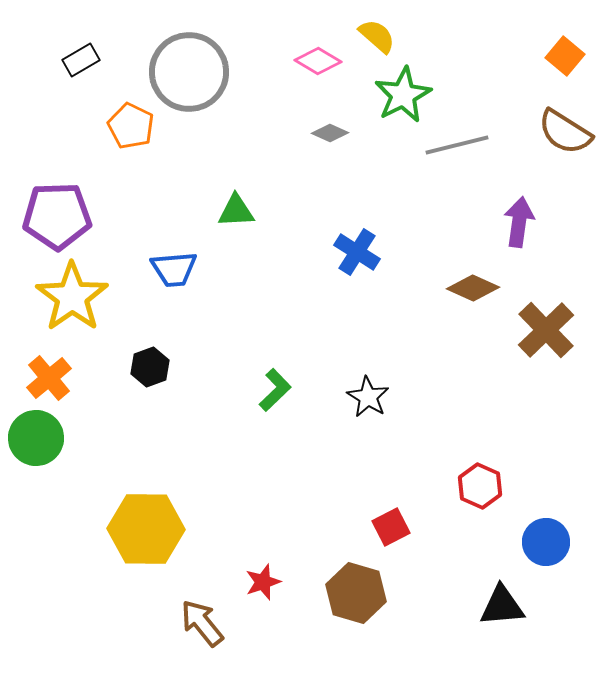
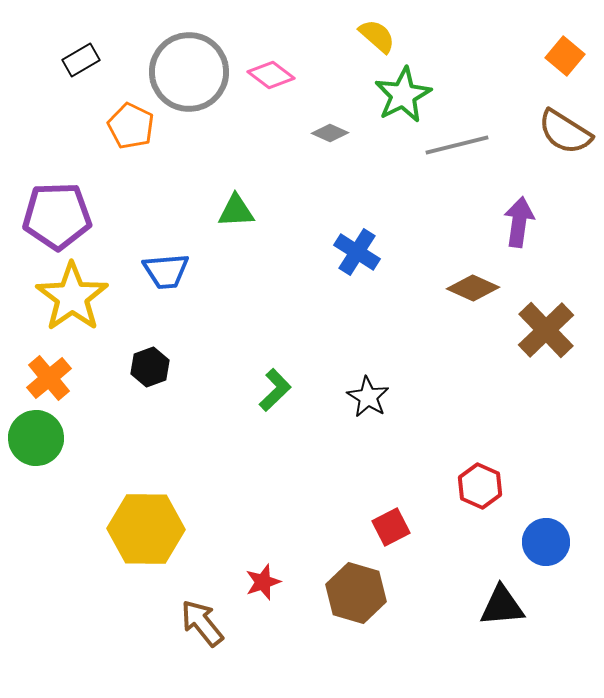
pink diamond: moved 47 px left, 14 px down; rotated 6 degrees clockwise
blue trapezoid: moved 8 px left, 2 px down
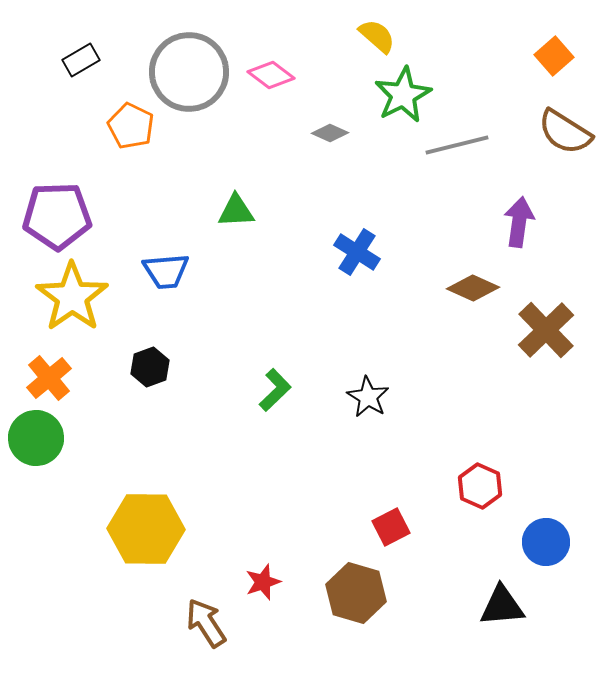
orange square: moved 11 px left; rotated 9 degrees clockwise
brown arrow: moved 4 px right; rotated 6 degrees clockwise
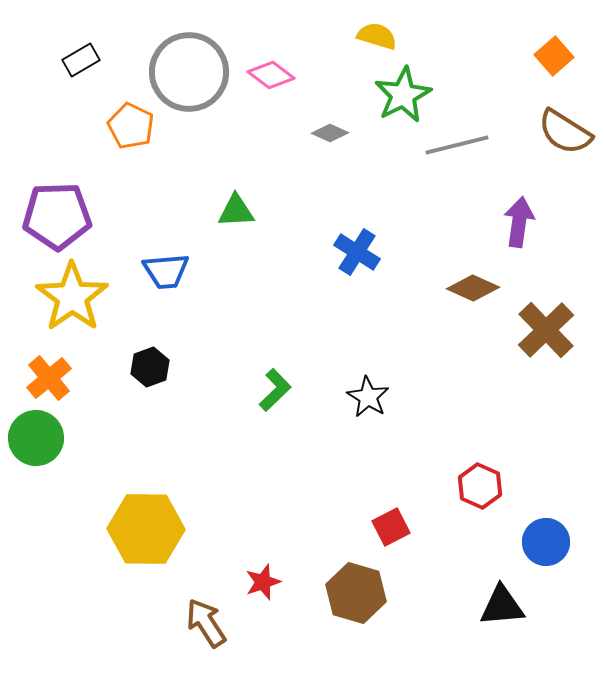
yellow semicircle: rotated 24 degrees counterclockwise
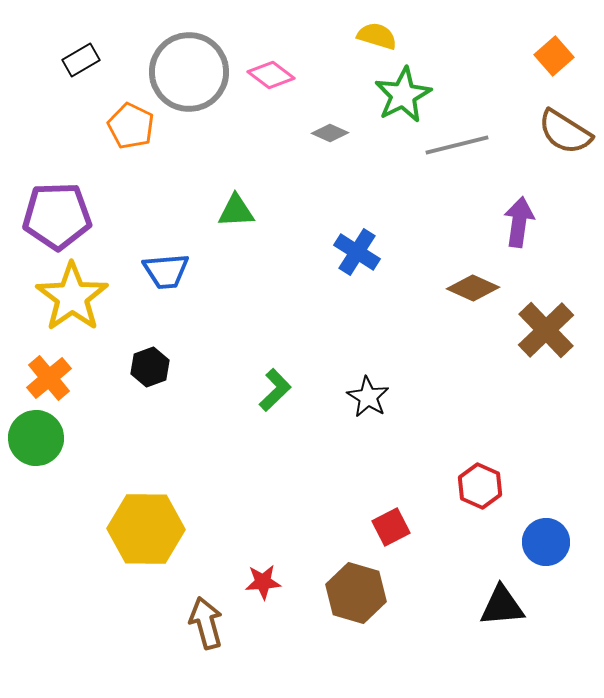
red star: rotated 15 degrees clockwise
brown arrow: rotated 18 degrees clockwise
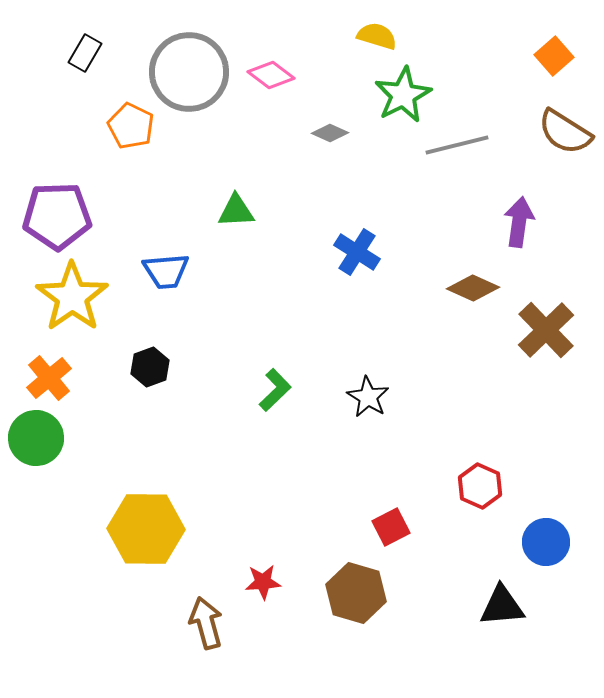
black rectangle: moved 4 px right, 7 px up; rotated 30 degrees counterclockwise
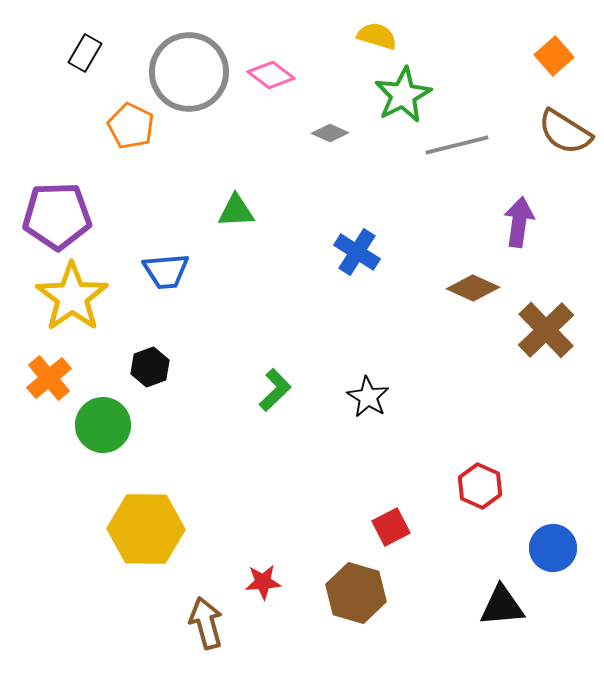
green circle: moved 67 px right, 13 px up
blue circle: moved 7 px right, 6 px down
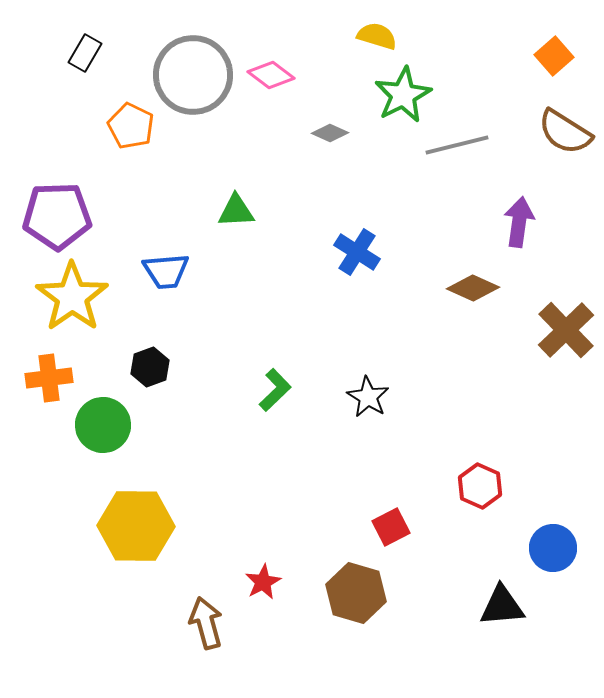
gray circle: moved 4 px right, 3 px down
brown cross: moved 20 px right
orange cross: rotated 33 degrees clockwise
yellow hexagon: moved 10 px left, 3 px up
red star: rotated 24 degrees counterclockwise
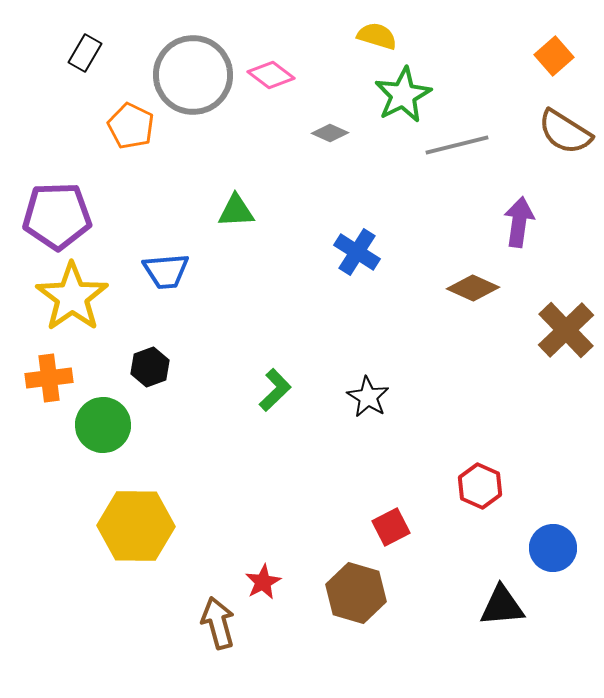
brown arrow: moved 12 px right
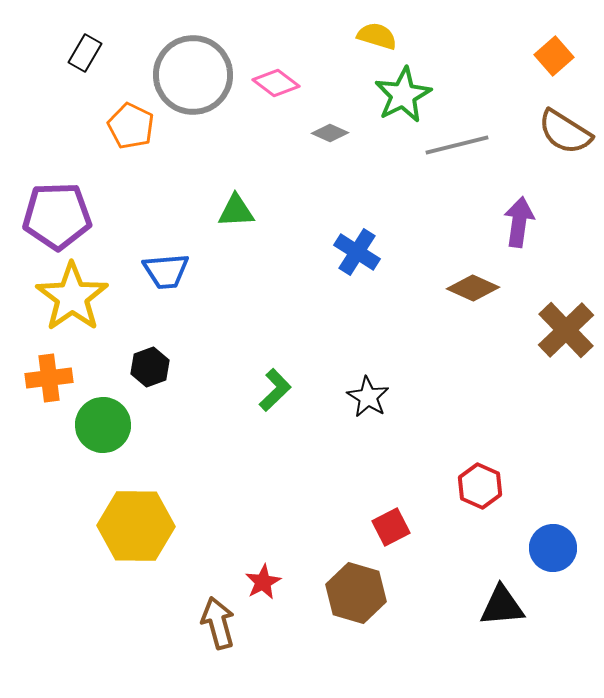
pink diamond: moved 5 px right, 8 px down
